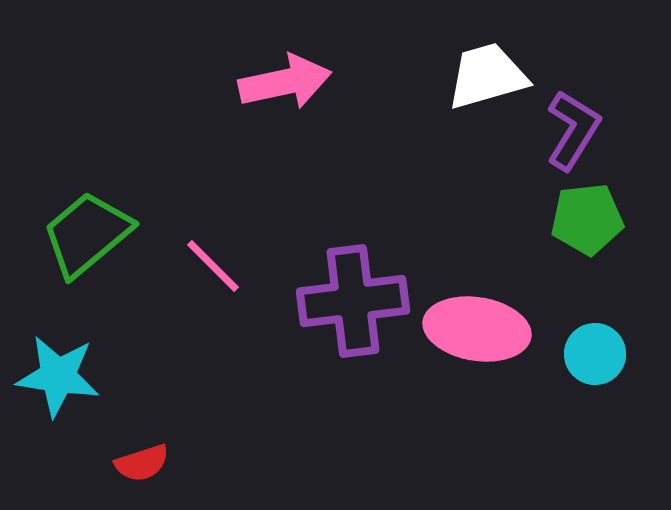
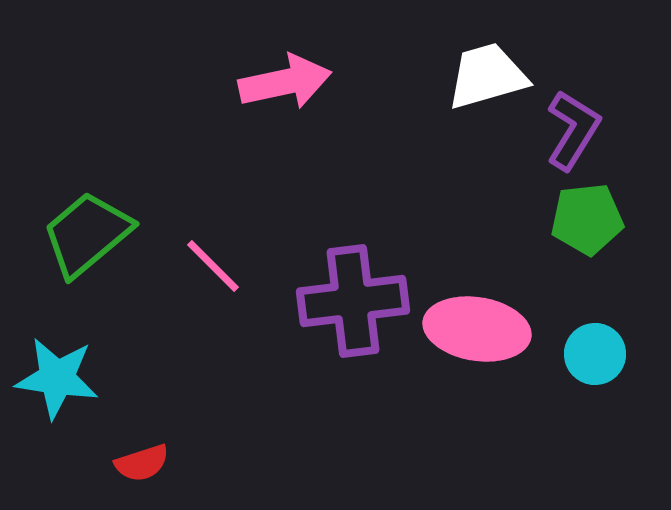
cyan star: moved 1 px left, 2 px down
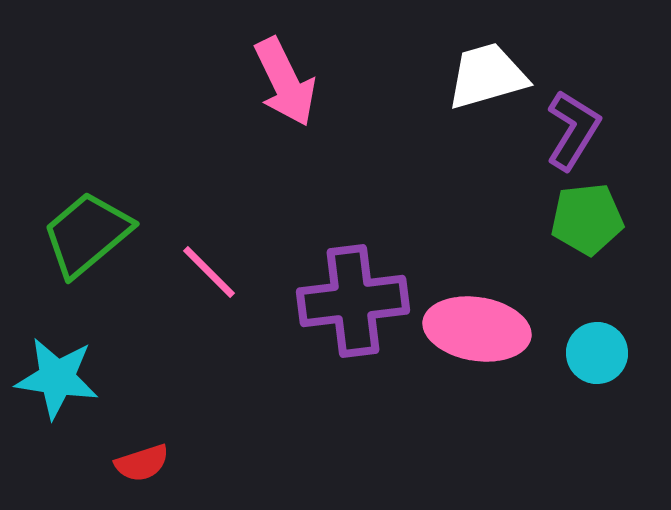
pink arrow: rotated 76 degrees clockwise
pink line: moved 4 px left, 6 px down
cyan circle: moved 2 px right, 1 px up
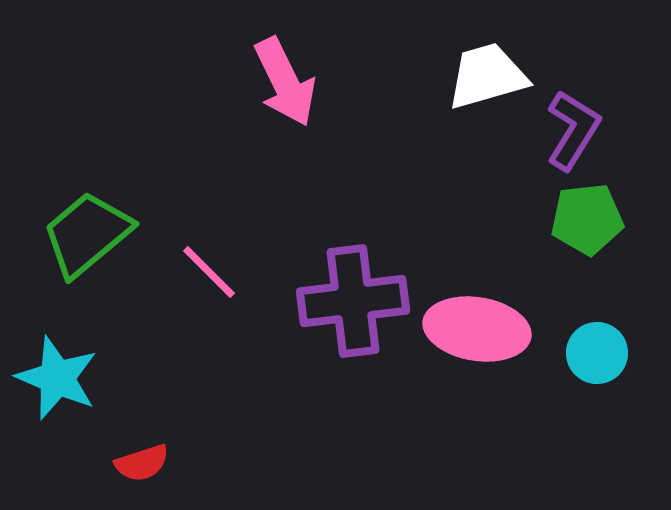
cyan star: rotated 14 degrees clockwise
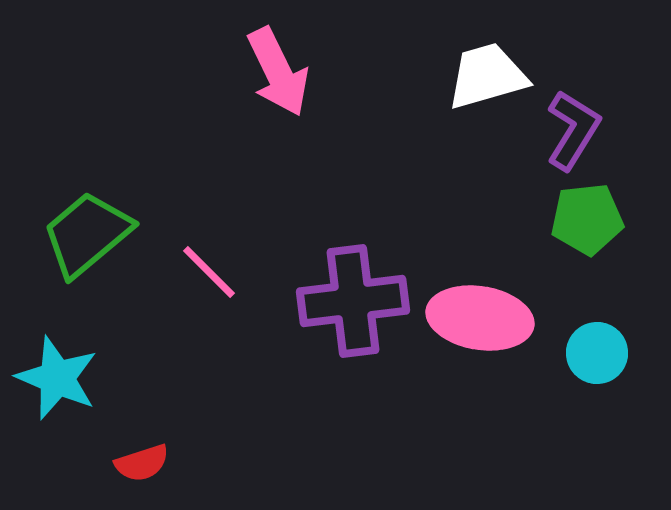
pink arrow: moved 7 px left, 10 px up
pink ellipse: moved 3 px right, 11 px up
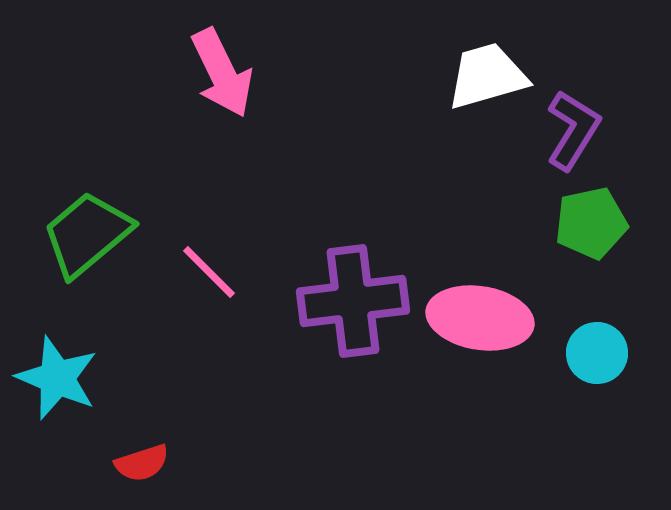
pink arrow: moved 56 px left, 1 px down
green pentagon: moved 4 px right, 4 px down; rotated 6 degrees counterclockwise
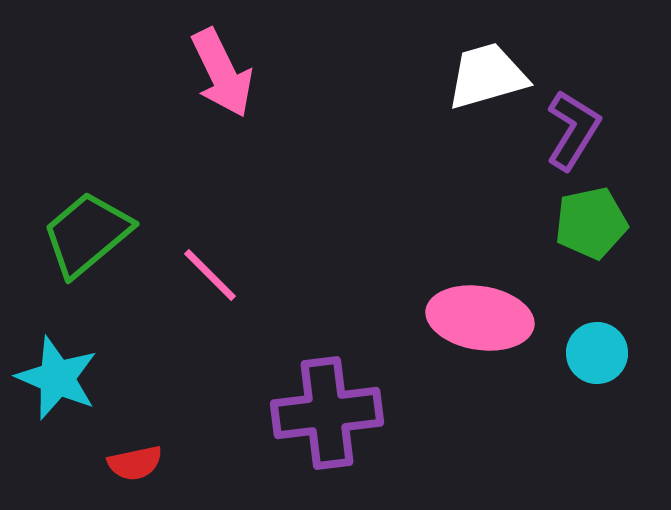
pink line: moved 1 px right, 3 px down
purple cross: moved 26 px left, 112 px down
red semicircle: moved 7 px left; rotated 6 degrees clockwise
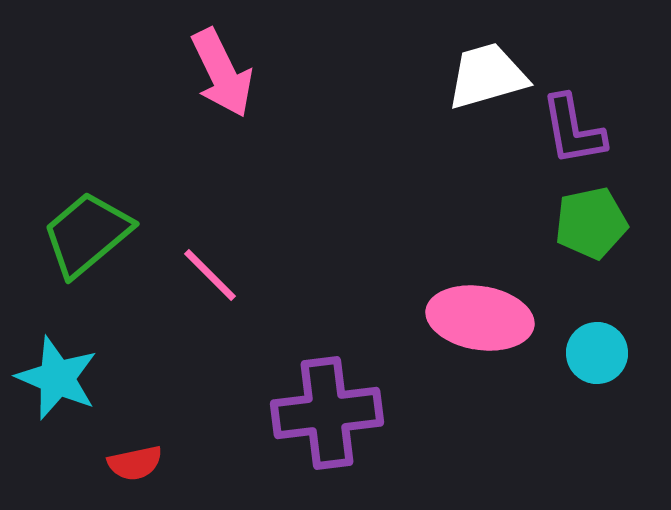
purple L-shape: rotated 138 degrees clockwise
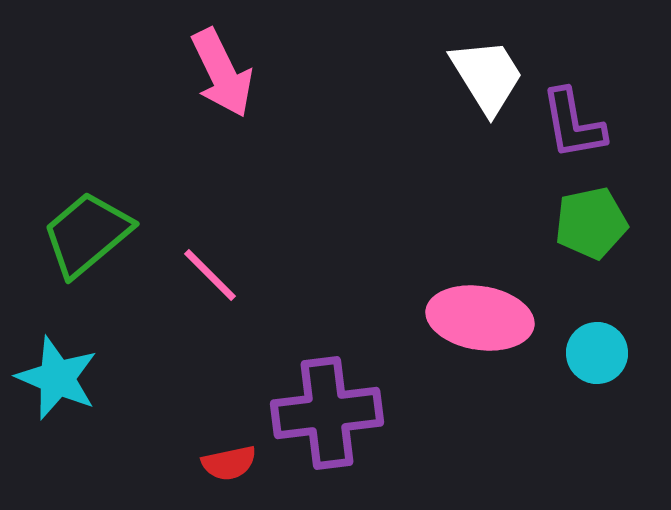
white trapezoid: rotated 74 degrees clockwise
purple L-shape: moved 6 px up
red semicircle: moved 94 px right
